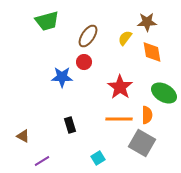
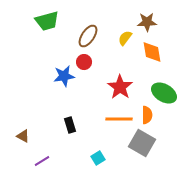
blue star: moved 2 px right, 1 px up; rotated 10 degrees counterclockwise
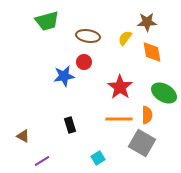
brown ellipse: rotated 65 degrees clockwise
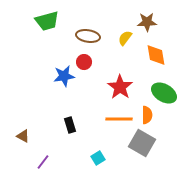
orange diamond: moved 4 px right, 3 px down
purple line: moved 1 px right, 1 px down; rotated 21 degrees counterclockwise
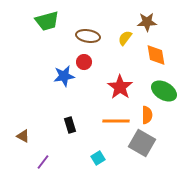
green ellipse: moved 2 px up
orange line: moved 3 px left, 2 px down
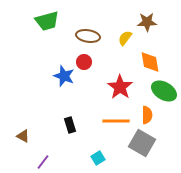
orange diamond: moved 6 px left, 7 px down
blue star: rotated 30 degrees clockwise
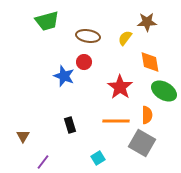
brown triangle: rotated 32 degrees clockwise
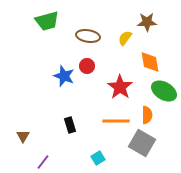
red circle: moved 3 px right, 4 px down
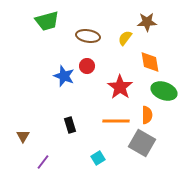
green ellipse: rotated 10 degrees counterclockwise
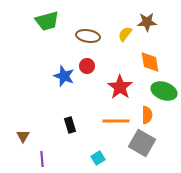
yellow semicircle: moved 4 px up
purple line: moved 1 px left, 3 px up; rotated 42 degrees counterclockwise
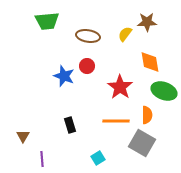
green trapezoid: rotated 10 degrees clockwise
